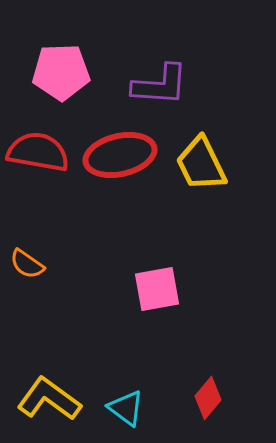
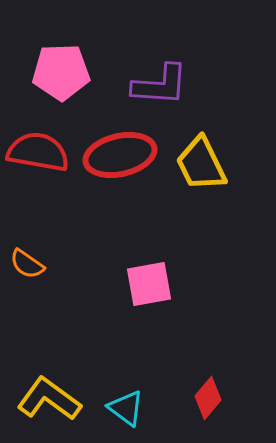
pink square: moved 8 px left, 5 px up
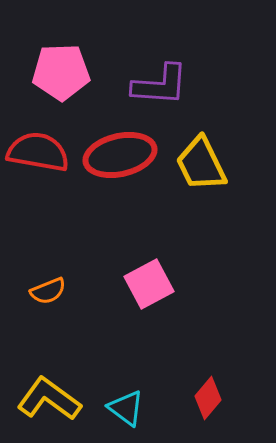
orange semicircle: moved 21 px right, 27 px down; rotated 57 degrees counterclockwise
pink square: rotated 18 degrees counterclockwise
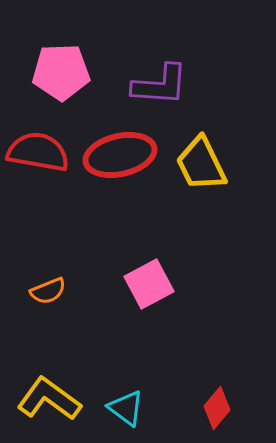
red diamond: moved 9 px right, 10 px down
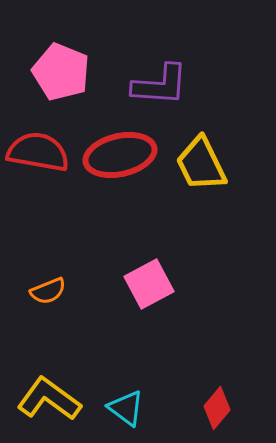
pink pentagon: rotated 24 degrees clockwise
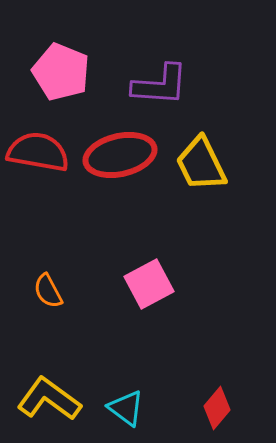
orange semicircle: rotated 84 degrees clockwise
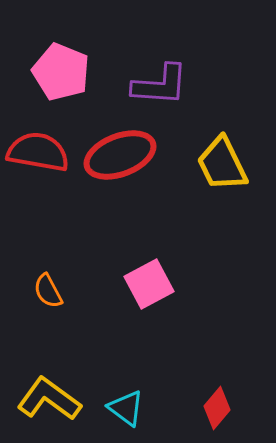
red ellipse: rotated 8 degrees counterclockwise
yellow trapezoid: moved 21 px right
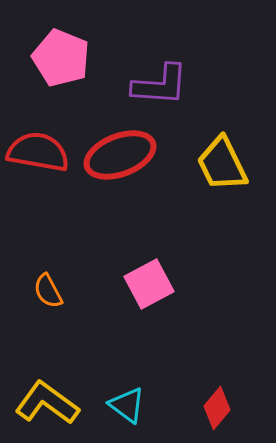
pink pentagon: moved 14 px up
yellow L-shape: moved 2 px left, 4 px down
cyan triangle: moved 1 px right, 3 px up
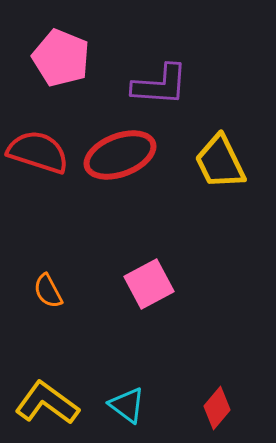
red semicircle: rotated 8 degrees clockwise
yellow trapezoid: moved 2 px left, 2 px up
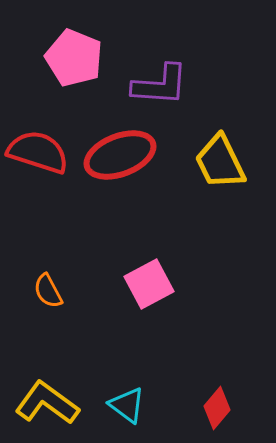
pink pentagon: moved 13 px right
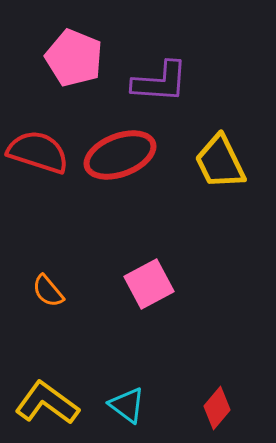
purple L-shape: moved 3 px up
orange semicircle: rotated 12 degrees counterclockwise
